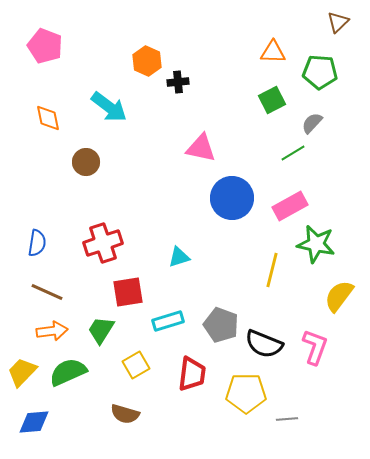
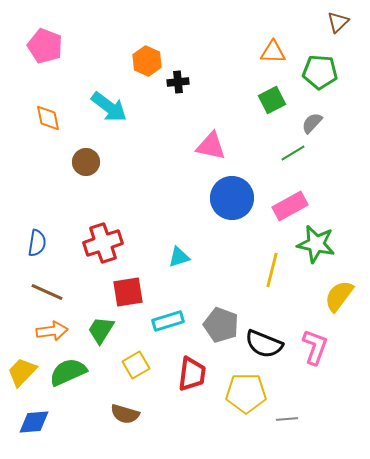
pink triangle: moved 10 px right, 2 px up
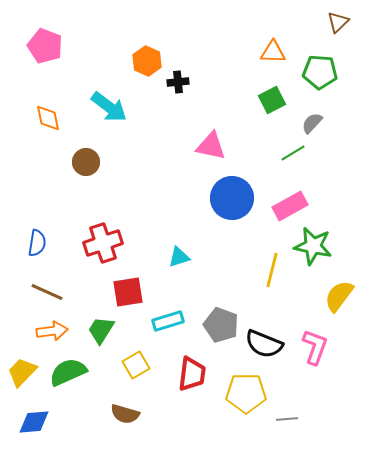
green star: moved 3 px left, 2 px down
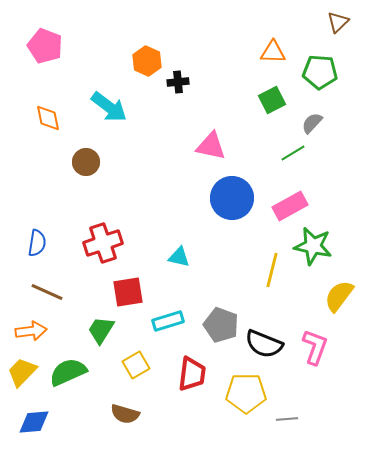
cyan triangle: rotated 30 degrees clockwise
orange arrow: moved 21 px left
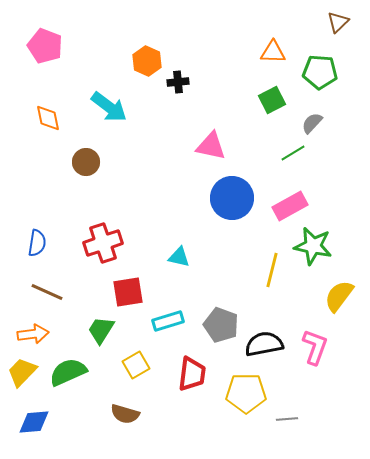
orange arrow: moved 2 px right, 3 px down
black semicircle: rotated 147 degrees clockwise
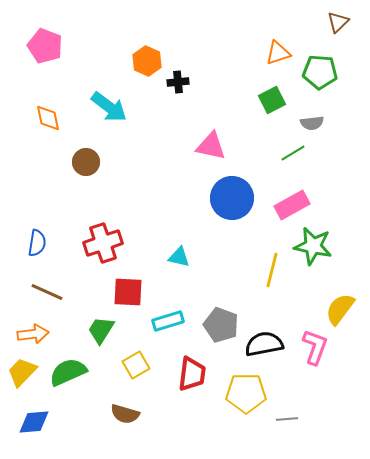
orange triangle: moved 5 px right, 1 px down; rotated 20 degrees counterclockwise
gray semicircle: rotated 140 degrees counterclockwise
pink rectangle: moved 2 px right, 1 px up
red square: rotated 12 degrees clockwise
yellow semicircle: moved 1 px right, 13 px down
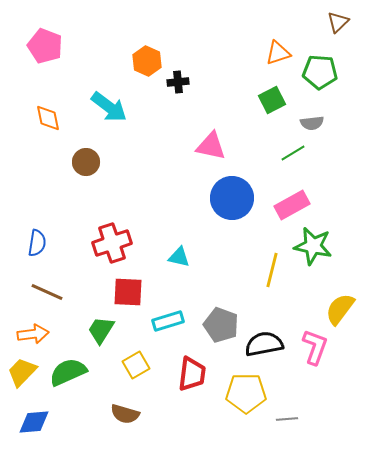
red cross: moved 9 px right
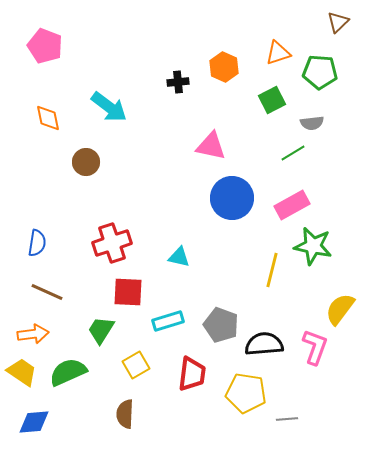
orange hexagon: moved 77 px right, 6 px down
black semicircle: rotated 6 degrees clockwise
yellow trapezoid: rotated 80 degrees clockwise
yellow pentagon: rotated 9 degrees clockwise
brown semicircle: rotated 76 degrees clockwise
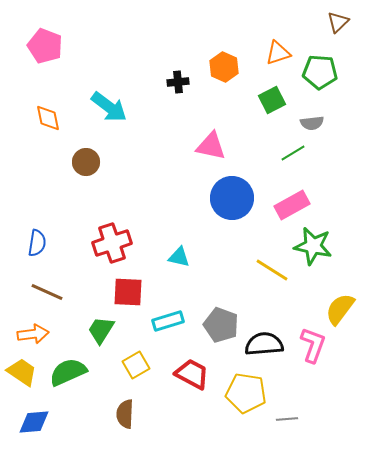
yellow line: rotated 72 degrees counterclockwise
pink L-shape: moved 2 px left, 2 px up
red trapezoid: rotated 69 degrees counterclockwise
